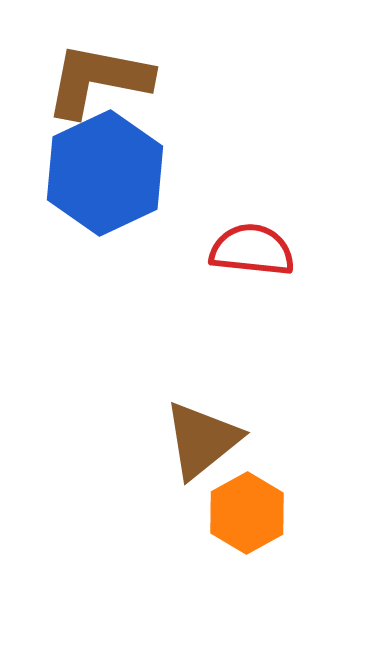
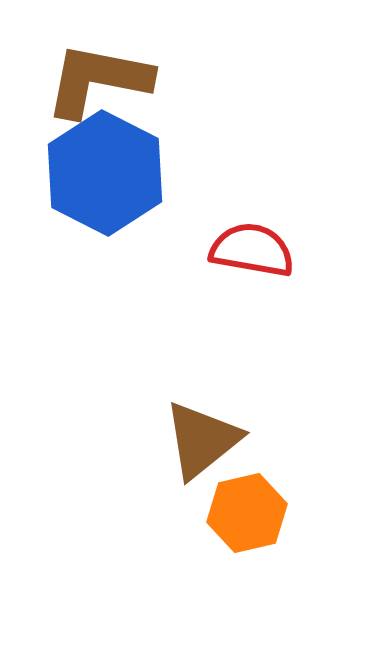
blue hexagon: rotated 8 degrees counterclockwise
red semicircle: rotated 4 degrees clockwise
orange hexagon: rotated 16 degrees clockwise
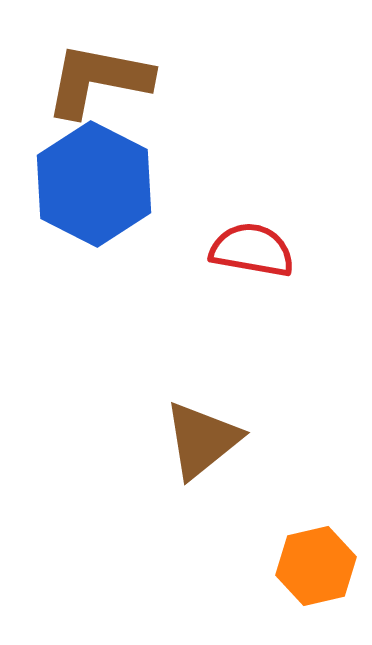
blue hexagon: moved 11 px left, 11 px down
orange hexagon: moved 69 px right, 53 px down
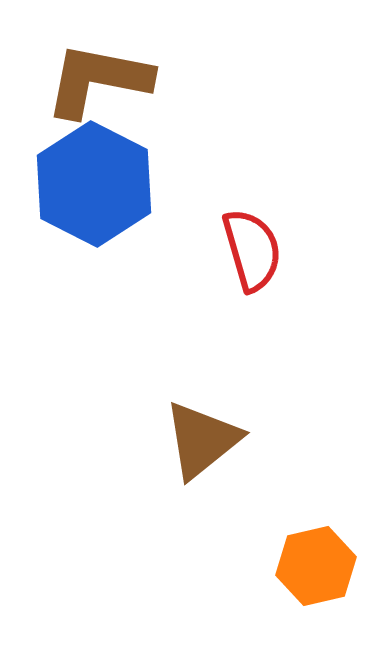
red semicircle: rotated 64 degrees clockwise
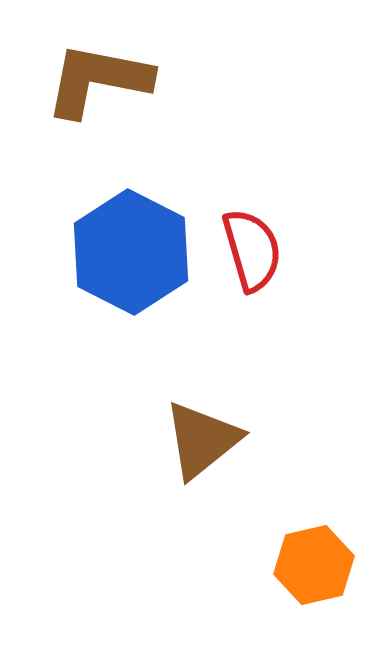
blue hexagon: moved 37 px right, 68 px down
orange hexagon: moved 2 px left, 1 px up
